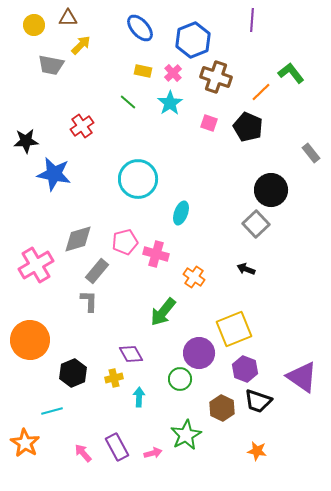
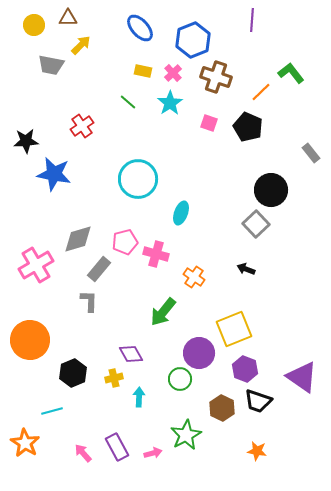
gray rectangle at (97, 271): moved 2 px right, 2 px up
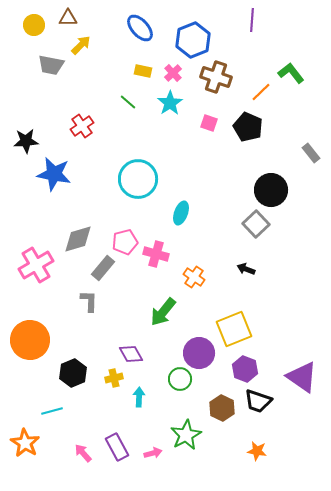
gray rectangle at (99, 269): moved 4 px right, 1 px up
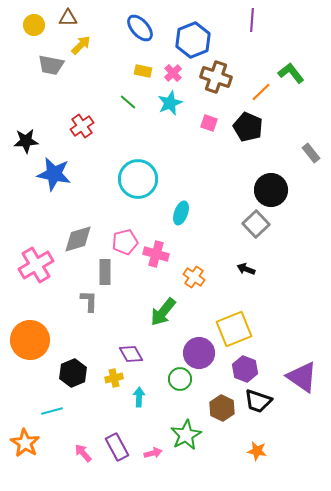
cyan star at (170, 103): rotated 10 degrees clockwise
gray rectangle at (103, 268): moved 2 px right, 4 px down; rotated 40 degrees counterclockwise
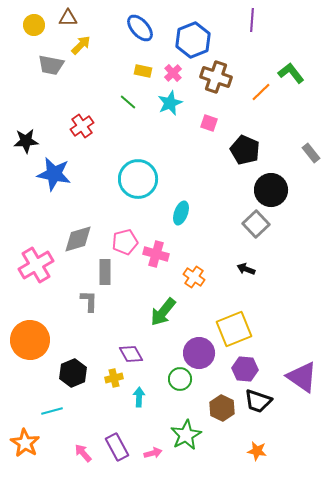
black pentagon at (248, 127): moved 3 px left, 23 px down
purple hexagon at (245, 369): rotated 15 degrees counterclockwise
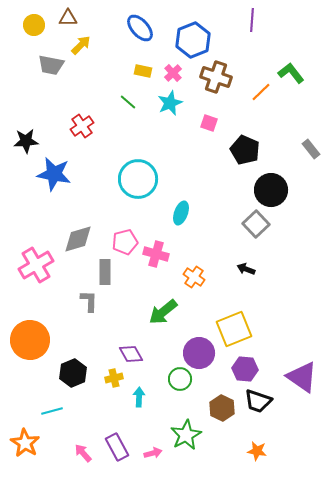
gray rectangle at (311, 153): moved 4 px up
green arrow at (163, 312): rotated 12 degrees clockwise
